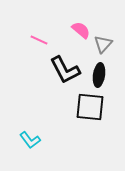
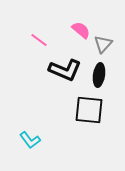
pink line: rotated 12 degrees clockwise
black L-shape: rotated 40 degrees counterclockwise
black square: moved 1 px left, 3 px down
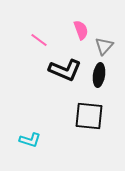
pink semicircle: rotated 30 degrees clockwise
gray triangle: moved 1 px right, 2 px down
black square: moved 6 px down
cyan L-shape: rotated 35 degrees counterclockwise
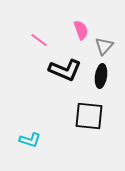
black ellipse: moved 2 px right, 1 px down
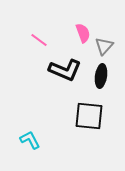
pink semicircle: moved 2 px right, 3 px down
cyan L-shape: rotated 135 degrees counterclockwise
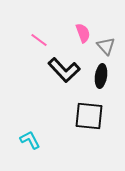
gray triangle: moved 2 px right; rotated 24 degrees counterclockwise
black L-shape: moved 1 px left; rotated 24 degrees clockwise
